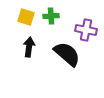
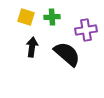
green cross: moved 1 px right, 1 px down
purple cross: rotated 20 degrees counterclockwise
black arrow: moved 3 px right
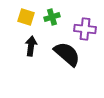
green cross: rotated 14 degrees counterclockwise
purple cross: moved 1 px left, 1 px up; rotated 15 degrees clockwise
black arrow: moved 1 px left, 1 px up
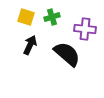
black arrow: moved 1 px left, 1 px up; rotated 18 degrees clockwise
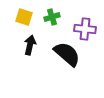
yellow square: moved 2 px left
black arrow: rotated 12 degrees counterclockwise
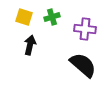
black semicircle: moved 16 px right, 11 px down
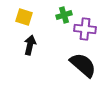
green cross: moved 12 px right, 2 px up
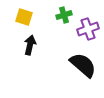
purple cross: moved 3 px right; rotated 25 degrees counterclockwise
